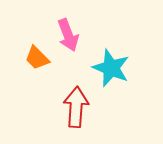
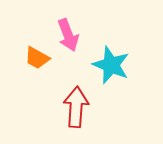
orange trapezoid: rotated 16 degrees counterclockwise
cyan star: moved 3 px up
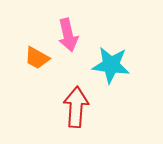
pink arrow: rotated 8 degrees clockwise
cyan star: rotated 15 degrees counterclockwise
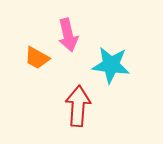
red arrow: moved 2 px right, 1 px up
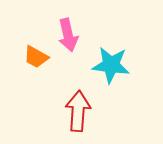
orange trapezoid: moved 1 px left, 1 px up
red arrow: moved 5 px down
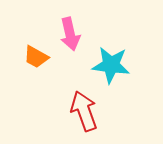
pink arrow: moved 2 px right, 1 px up
red arrow: moved 6 px right; rotated 24 degrees counterclockwise
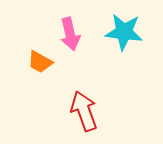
orange trapezoid: moved 4 px right, 5 px down
cyan star: moved 13 px right, 33 px up
